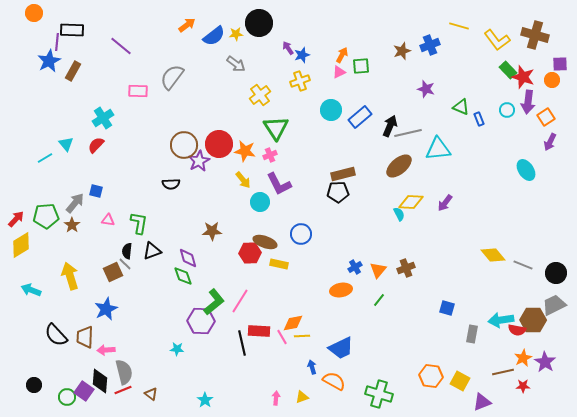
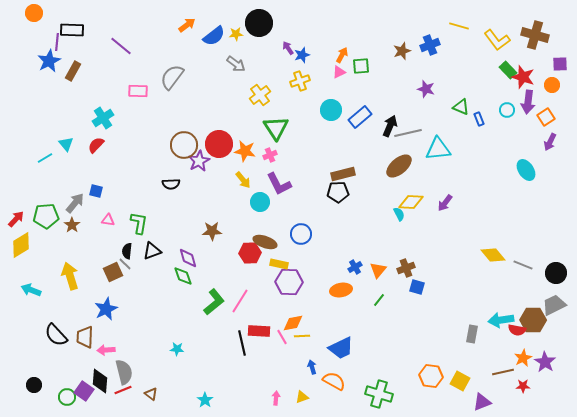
orange circle at (552, 80): moved 5 px down
blue square at (447, 308): moved 30 px left, 21 px up
purple hexagon at (201, 321): moved 88 px right, 39 px up
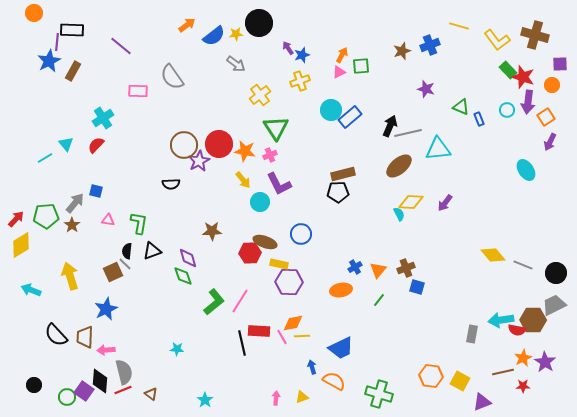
gray semicircle at (172, 77): rotated 72 degrees counterclockwise
blue rectangle at (360, 117): moved 10 px left
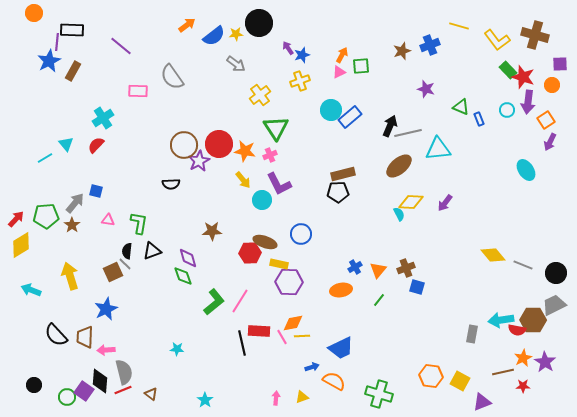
orange square at (546, 117): moved 3 px down
cyan circle at (260, 202): moved 2 px right, 2 px up
blue arrow at (312, 367): rotated 88 degrees clockwise
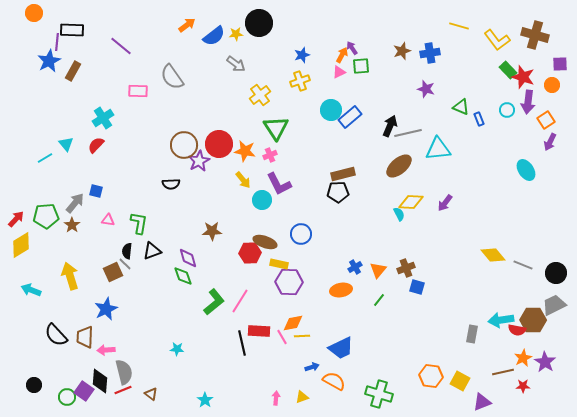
blue cross at (430, 45): moved 8 px down; rotated 12 degrees clockwise
purple arrow at (288, 48): moved 64 px right
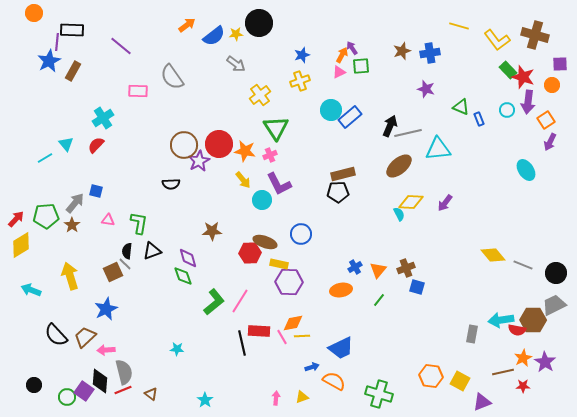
brown trapezoid at (85, 337): rotated 45 degrees clockwise
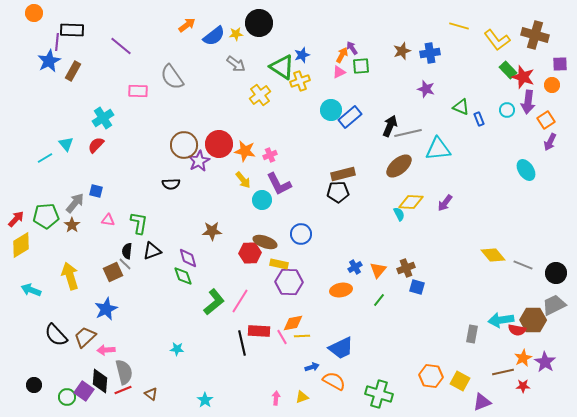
green triangle at (276, 128): moved 6 px right, 61 px up; rotated 24 degrees counterclockwise
